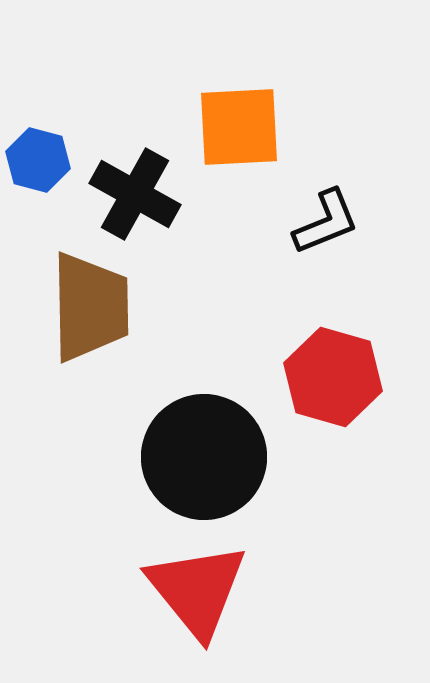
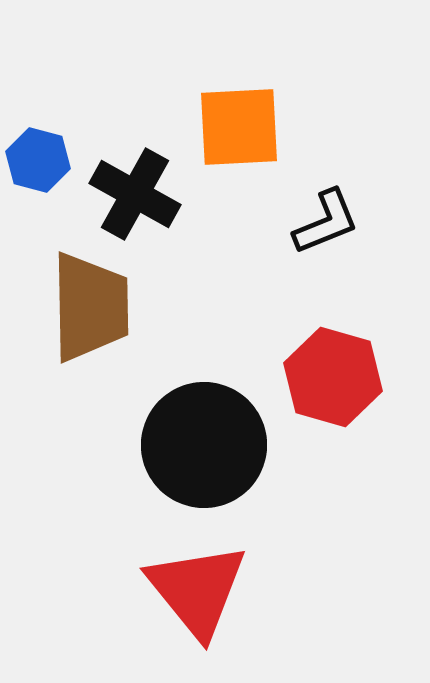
black circle: moved 12 px up
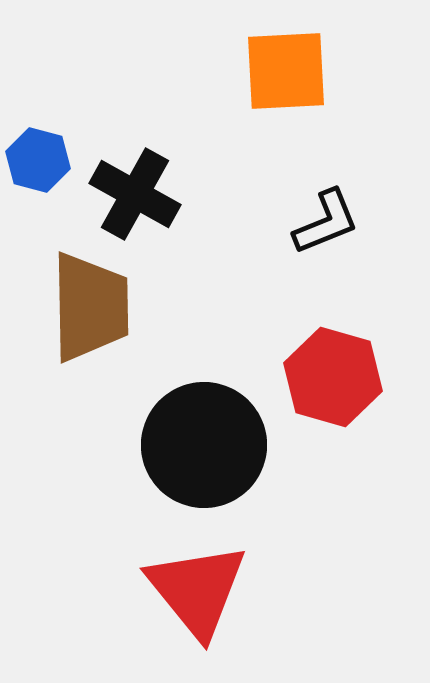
orange square: moved 47 px right, 56 px up
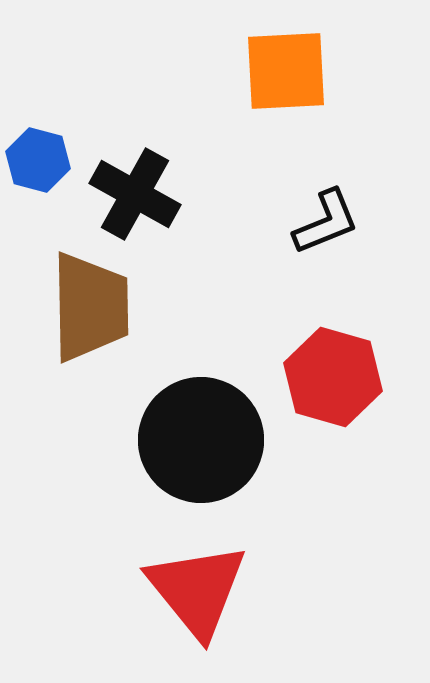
black circle: moved 3 px left, 5 px up
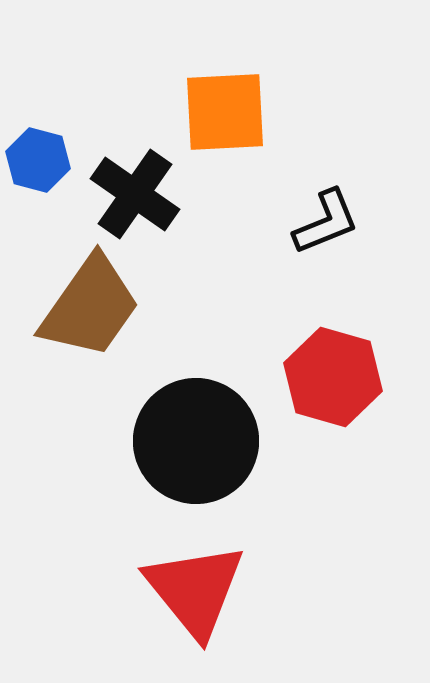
orange square: moved 61 px left, 41 px down
black cross: rotated 6 degrees clockwise
brown trapezoid: rotated 36 degrees clockwise
black circle: moved 5 px left, 1 px down
red triangle: moved 2 px left
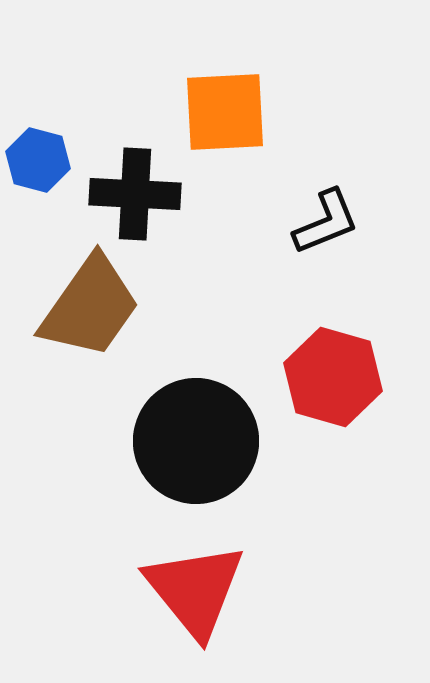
black cross: rotated 32 degrees counterclockwise
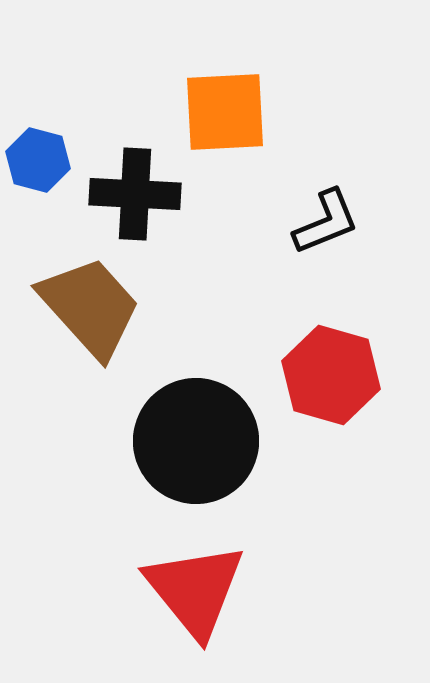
brown trapezoid: rotated 77 degrees counterclockwise
red hexagon: moved 2 px left, 2 px up
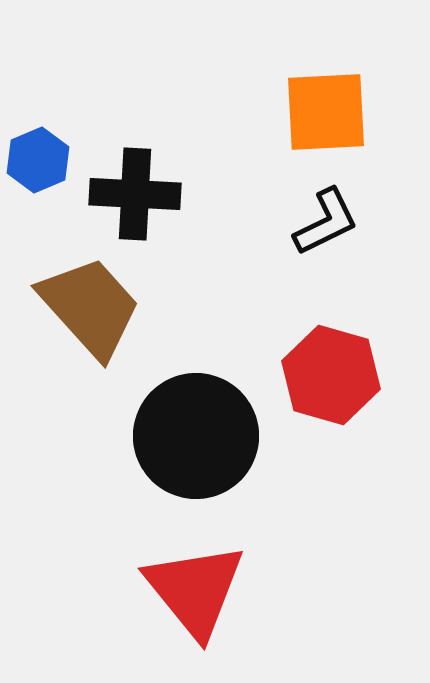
orange square: moved 101 px right
blue hexagon: rotated 22 degrees clockwise
black L-shape: rotated 4 degrees counterclockwise
black circle: moved 5 px up
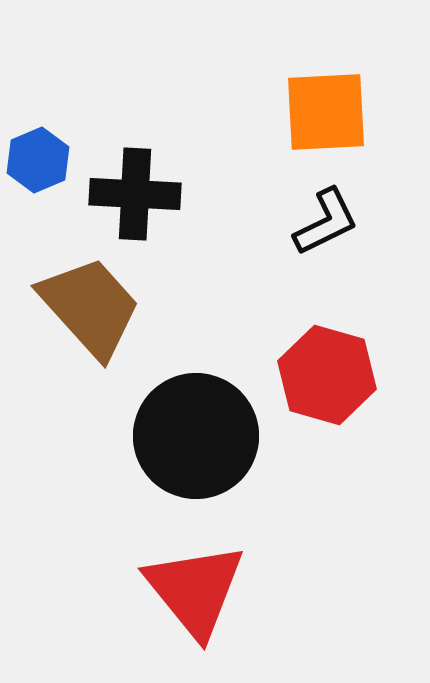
red hexagon: moved 4 px left
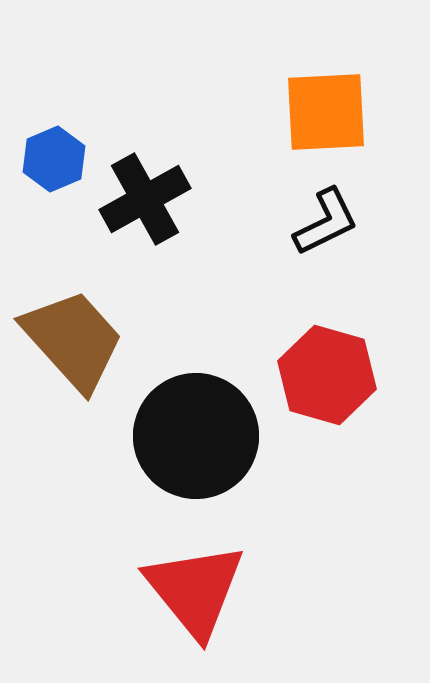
blue hexagon: moved 16 px right, 1 px up
black cross: moved 10 px right, 5 px down; rotated 32 degrees counterclockwise
brown trapezoid: moved 17 px left, 33 px down
